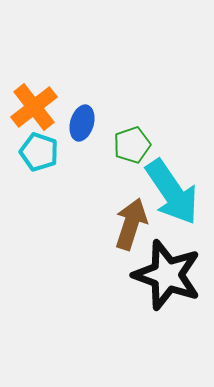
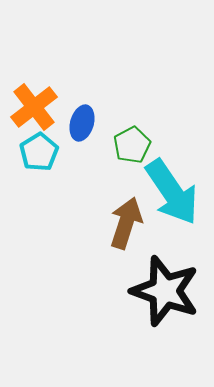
green pentagon: rotated 9 degrees counterclockwise
cyan pentagon: rotated 21 degrees clockwise
brown arrow: moved 5 px left, 1 px up
black star: moved 2 px left, 16 px down
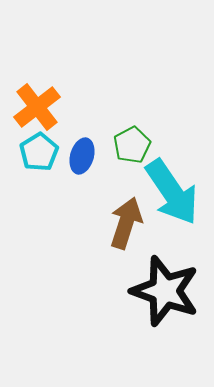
orange cross: moved 3 px right
blue ellipse: moved 33 px down
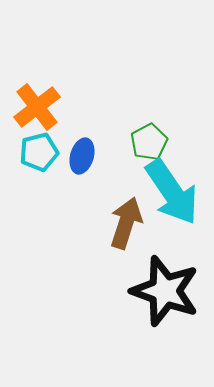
green pentagon: moved 17 px right, 3 px up
cyan pentagon: rotated 18 degrees clockwise
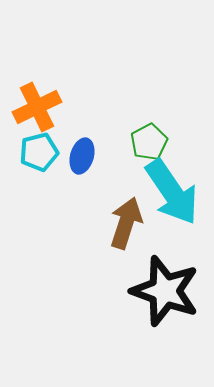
orange cross: rotated 12 degrees clockwise
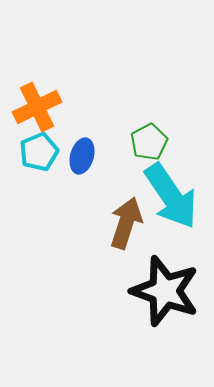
cyan pentagon: rotated 9 degrees counterclockwise
cyan arrow: moved 1 px left, 4 px down
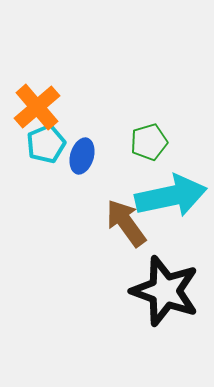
orange cross: rotated 15 degrees counterclockwise
green pentagon: rotated 12 degrees clockwise
cyan pentagon: moved 7 px right, 8 px up
cyan arrow: rotated 68 degrees counterclockwise
brown arrow: rotated 54 degrees counterclockwise
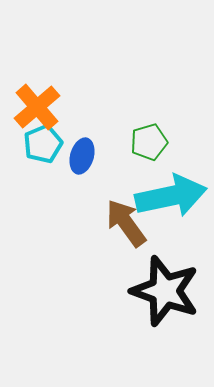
cyan pentagon: moved 3 px left
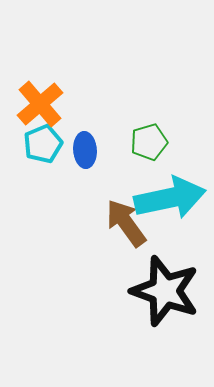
orange cross: moved 3 px right, 3 px up
blue ellipse: moved 3 px right, 6 px up; rotated 20 degrees counterclockwise
cyan arrow: moved 1 px left, 2 px down
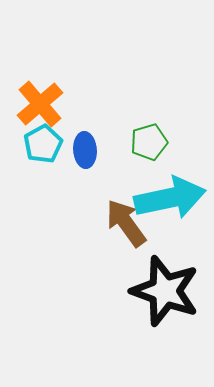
cyan pentagon: rotated 6 degrees counterclockwise
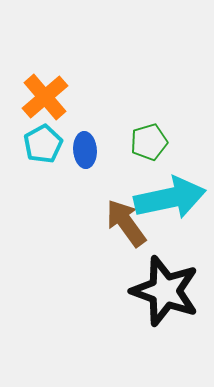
orange cross: moved 5 px right, 7 px up
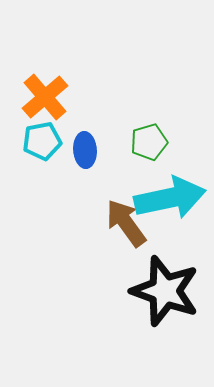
cyan pentagon: moved 1 px left, 3 px up; rotated 18 degrees clockwise
